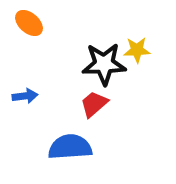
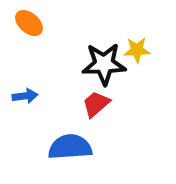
red trapezoid: moved 2 px right
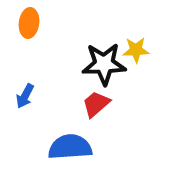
orange ellipse: rotated 56 degrees clockwise
yellow star: moved 1 px left
blue arrow: rotated 125 degrees clockwise
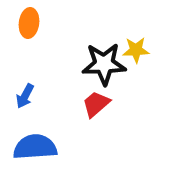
blue semicircle: moved 35 px left
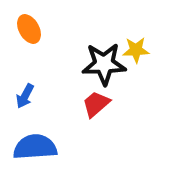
orange ellipse: moved 6 px down; rotated 36 degrees counterclockwise
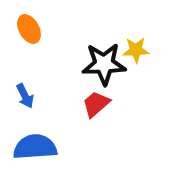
blue arrow: rotated 55 degrees counterclockwise
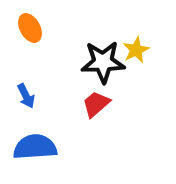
orange ellipse: moved 1 px right, 1 px up
yellow star: rotated 24 degrees counterclockwise
black star: moved 1 px left, 2 px up
blue arrow: moved 1 px right
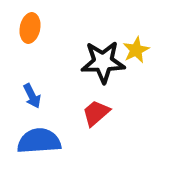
orange ellipse: rotated 40 degrees clockwise
blue arrow: moved 6 px right
red trapezoid: moved 9 px down
blue semicircle: moved 4 px right, 6 px up
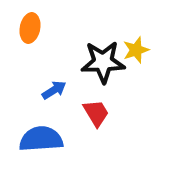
yellow star: rotated 8 degrees clockwise
blue arrow: moved 22 px right, 6 px up; rotated 95 degrees counterclockwise
red trapezoid: rotated 100 degrees clockwise
blue semicircle: moved 2 px right, 2 px up
